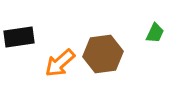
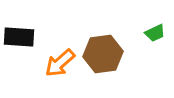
green trapezoid: rotated 40 degrees clockwise
black rectangle: rotated 12 degrees clockwise
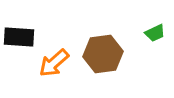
orange arrow: moved 6 px left
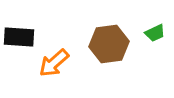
brown hexagon: moved 6 px right, 10 px up
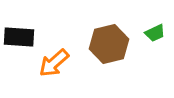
brown hexagon: rotated 6 degrees counterclockwise
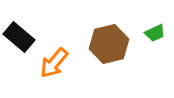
black rectangle: rotated 36 degrees clockwise
orange arrow: rotated 8 degrees counterclockwise
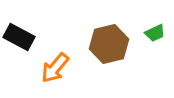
black rectangle: rotated 12 degrees counterclockwise
orange arrow: moved 1 px right, 5 px down
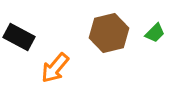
green trapezoid: rotated 20 degrees counterclockwise
brown hexagon: moved 11 px up
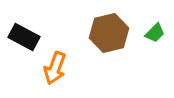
black rectangle: moved 5 px right
orange arrow: rotated 20 degrees counterclockwise
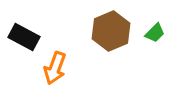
brown hexagon: moved 2 px right, 2 px up; rotated 9 degrees counterclockwise
